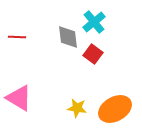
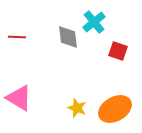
red square: moved 25 px right, 3 px up; rotated 18 degrees counterclockwise
yellow star: rotated 12 degrees clockwise
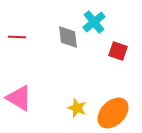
orange ellipse: moved 2 px left, 4 px down; rotated 16 degrees counterclockwise
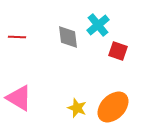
cyan cross: moved 4 px right, 3 px down
orange ellipse: moved 6 px up
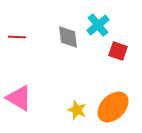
yellow star: moved 2 px down
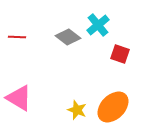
gray diamond: rotated 45 degrees counterclockwise
red square: moved 2 px right, 3 px down
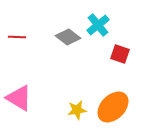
yellow star: rotated 30 degrees counterclockwise
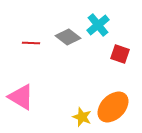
red line: moved 14 px right, 6 px down
pink triangle: moved 2 px right, 1 px up
yellow star: moved 5 px right, 7 px down; rotated 30 degrees clockwise
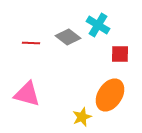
cyan cross: rotated 20 degrees counterclockwise
red square: rotated 18 degrees counterclockwise
pink triangle: moved 6 px right, 3 px up; rotated 16 degrees counterclockwise
orange ellipse: moved 3 px left, 12 px up; rotated 12 degrees counterclockwise
yellow star: rotated 30 degrees clockwise
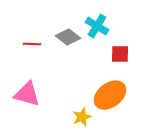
cyan cross: moved 1 px left, 1 px down
red line: moved 1 px right, 1 px down
orange ellipse: rotated 20 degrees clockwise
